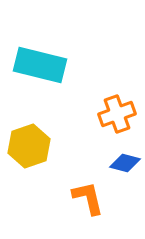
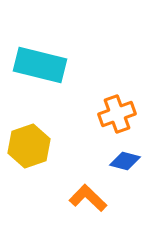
blue diamond: moved 2 px up
orange L-shape: rotated 33 degrees counterclockwise
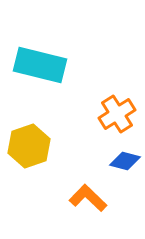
orange cross: rotated 12 degrees counterclockwise
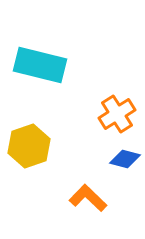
blue diamond: moved 2 px up
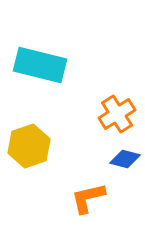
orange L-shape: rotated 57 degrees counterclockwise
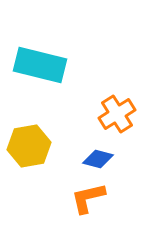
yellow hexagon: rotated 9 degrees clockwise
blue diamond: moved 27 px left
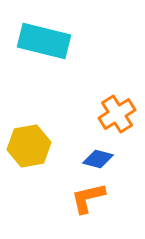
cyan rectangle: moved 4 px right, 24 px up
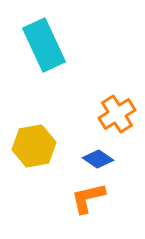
cyan rectangle: moved 4 px down; rotated 51 degrees clockwise
yellow hexagon: moved 5 px right
blue diamond: rotated 20 degrees clockwise
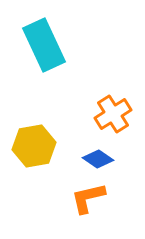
orange cross: moved 4 px left
